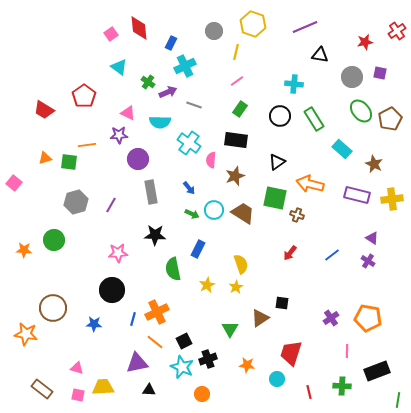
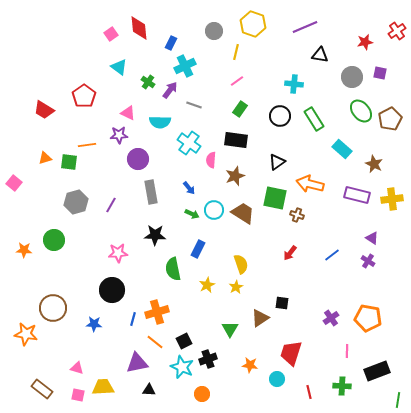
purple arrow at (168, 92): moved 2 px right, 2 px up; rotated 30 degrees counterclockwise
orange cross at (157, 312): rotated 10 degrees clockwise
orange star at (247, 365): moved 3 px right
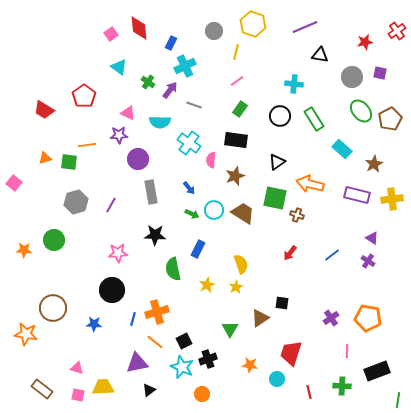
brown star at (374, 164): rotated 18 degrees clockwise
black triangle at (149, 390): rotated 40 degrees counterclockwise
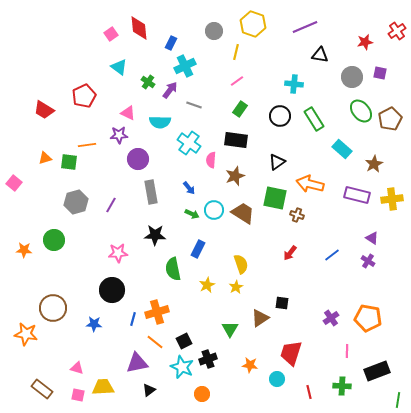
red pentagon at (84, 96): rotated 10 degrees clockwise
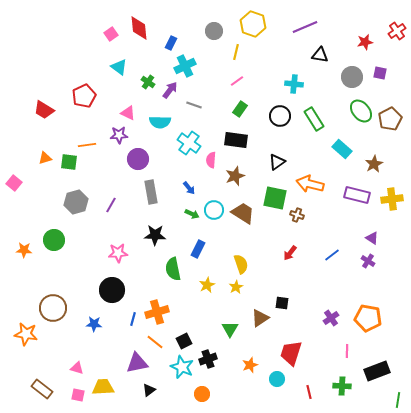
orange star at (250, 365): rotated 28 degrees counterclockwise
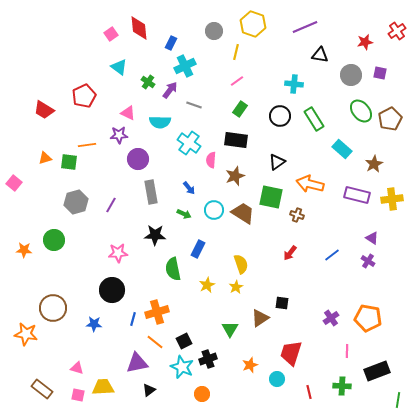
gray circle at (352, 77): moved 1 px left, 2 px up
green square at (275, 198): moved 4 px left, 1 px up
green arrow at (192, 214): moved 8 px left
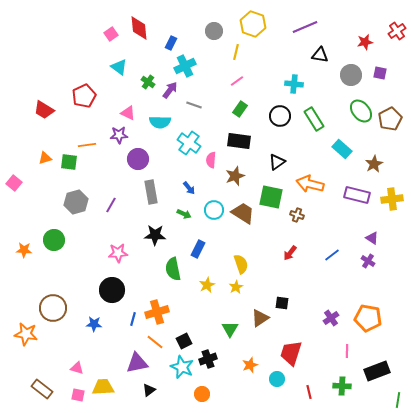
black rectangle at (236, 140): moved 3 px right, 1 px down
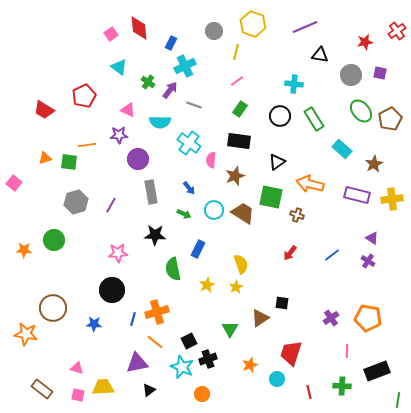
pink triangle at (128, 113): moved 3 px up
black square at (184, 341): moved 5 px right
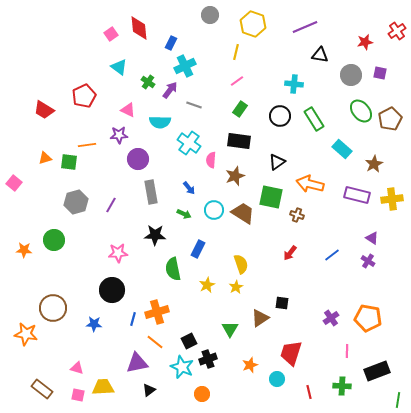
gray circle at (214, 31): moved 4 px left, 16 px up
